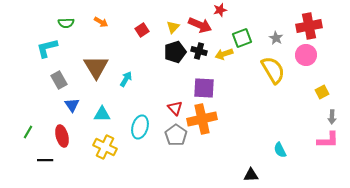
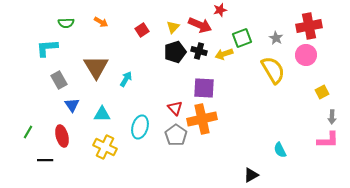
cyan L-shape: rotated 10 degrees clockwise
black triangle: rotated 28 degrees counterclockwise
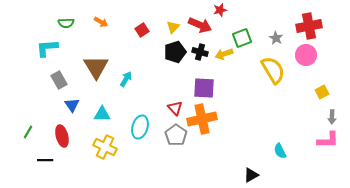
black cross: moved 1 px right, 1 px down
cyan semicircle: moved 1 px down
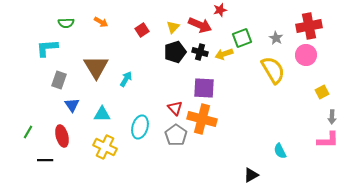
gray rectangle: rotated 48 degrees clockwise
orange cross: rotated 28 degrees clockwise
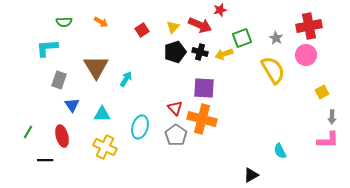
green semicircle: moved 2 px left, 1 px up
